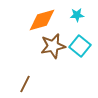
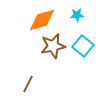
cyan square: moved 3 px right
brown line: moved 3 px right
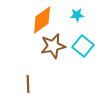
orange diamond: rotated 20 degrees counterclockwise
brown line: rotated 30 degrees counterclockwise
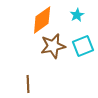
cyan star: rotated 24 degrees counterclockwise
cyan square: rotated 30 degrees clockwise
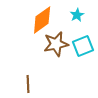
brown star: moved 3 px right, 2 px up
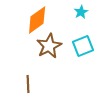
cyan star: moved 4 px right, 3 px up
orange diamond: moved 5 px left
brown star: moved 7 px left, 2 px down; rotated 15 degrees counterclockwise
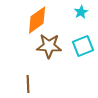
brown star: rotated 30 degrees clockwise
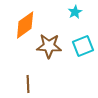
cyan star: moved 6 px left
orange diamond: moved 12 px left, 5 px down
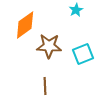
cyan star: moved 1 px right, 2 px up
cyan square: moved 8 px down
brown line: moved 17 px right, 2 px down
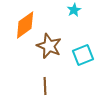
cyan star: moved 2 px left
brown star: rotated 20 degrees clockwise
cyan square: moved 1 px down
